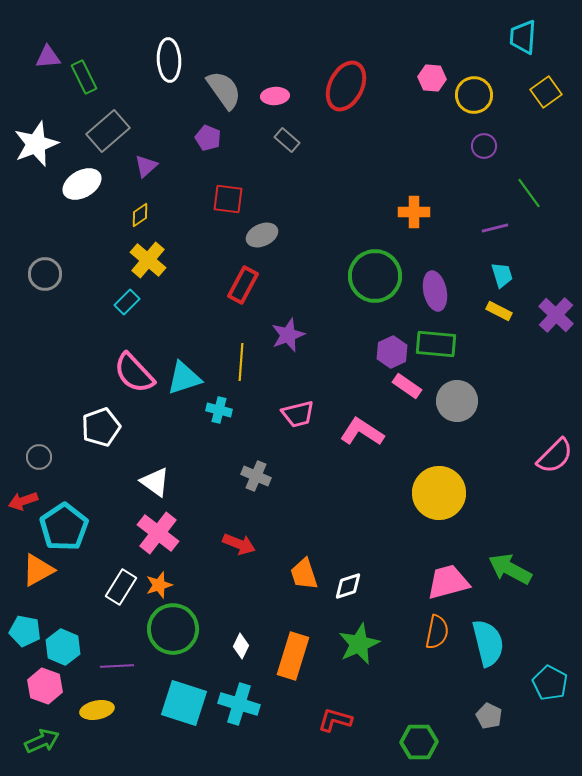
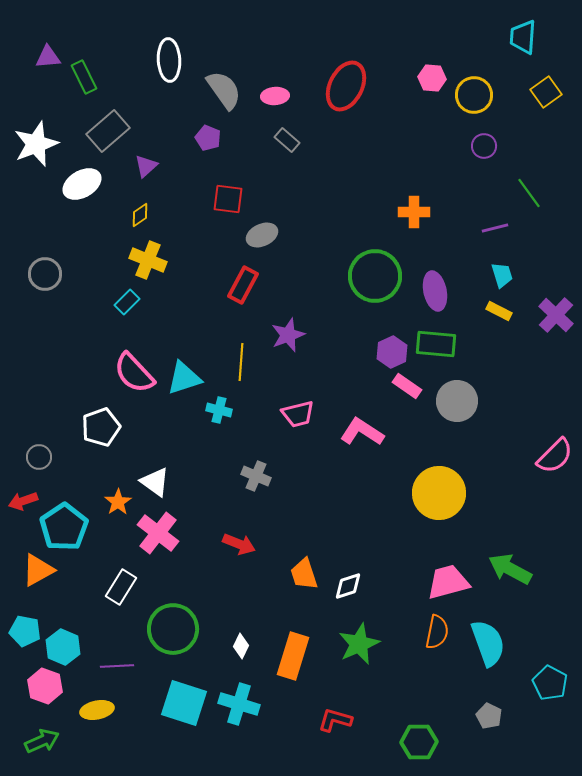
yellow cross at (148, 260): rotated 18 degrees counterclockwise
orange star at (159, 585): moved 41 px left, 83 px up; rotated 16 degrees counterclockwise
cyan semicircle at (488, 643): rotated 6 degrees counterclockwise
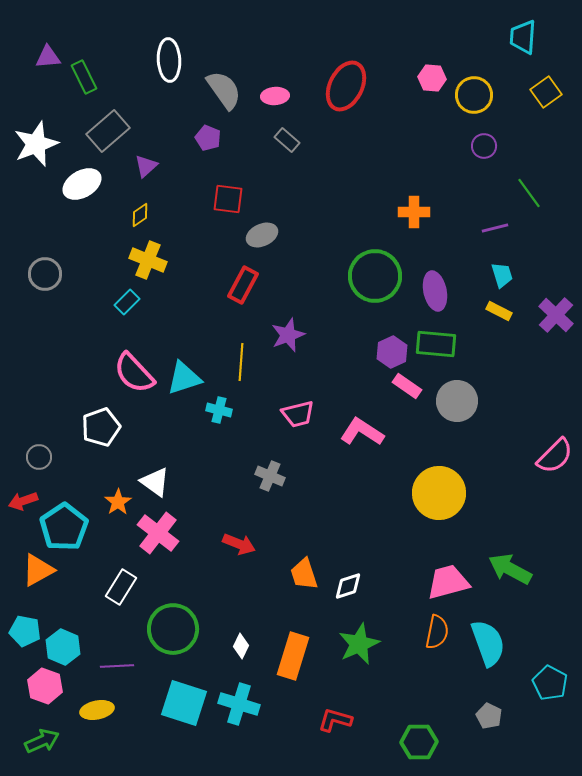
gray cross at (256, 476): moved 14 px right
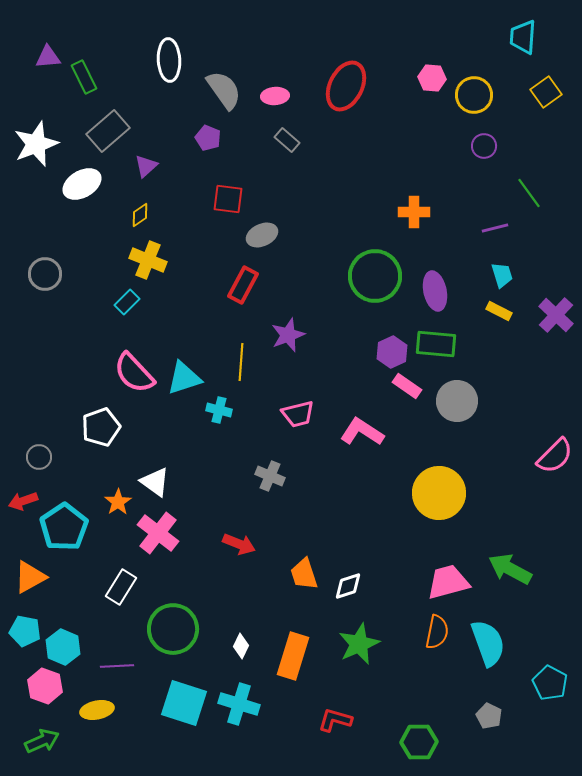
orange triangle at (38, 570): moved 8 px left, 7 px down
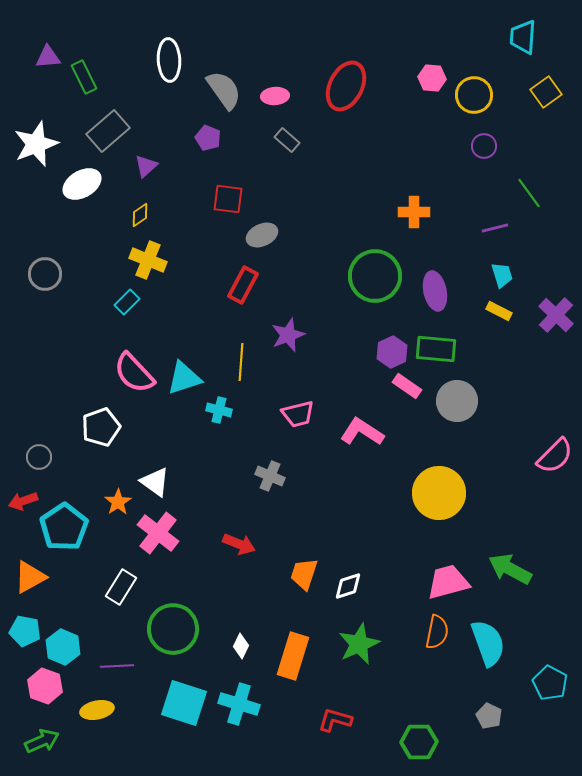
green rectangle at (436, 344): moved 5 px down
orange trapezoid at (304, 574): rotated 36 degrees clockwise
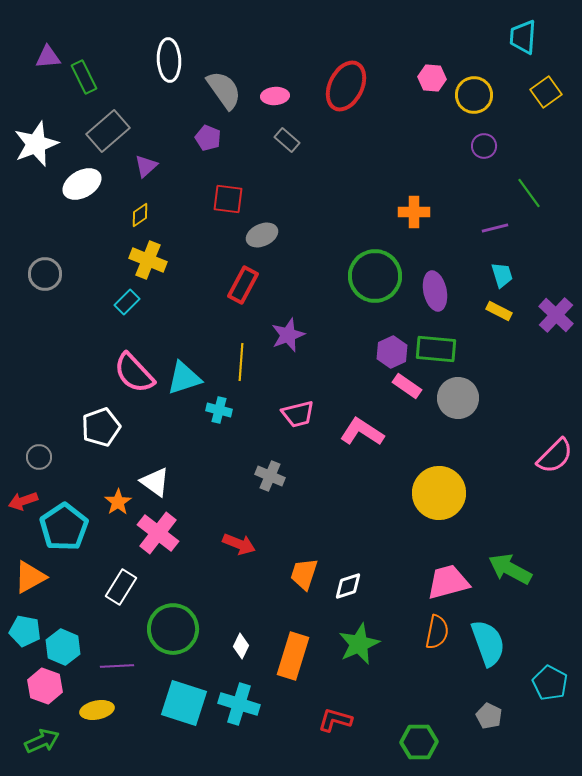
gray circle at (457, 401): moved 1 px right, 3 px up
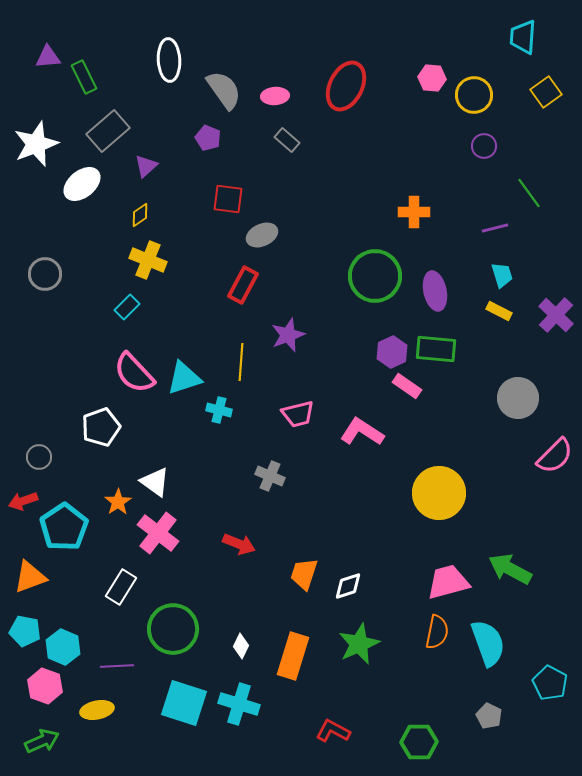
white ellipse at (82, 184): rotated 9 degrees counterclockwise
cyan rectangle at (127, 302): moved 5 px down
gray circle at (458, 398): moved 60 px right
orange triangle at (30, 577): rotated 9 degrees clockwise
red L-shape at (335, 720): moved 2 px left, 11 px down; rotated 12 degrees clockwise
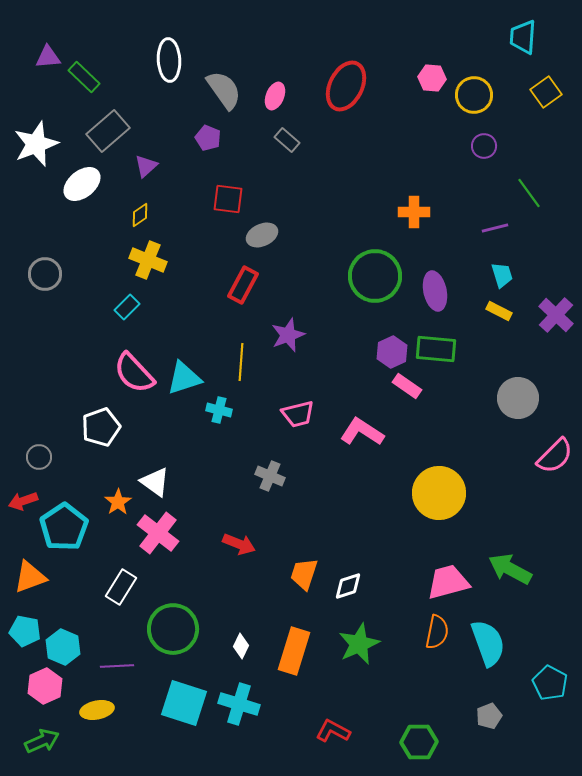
green rectangle at (84, 77): rotated 20 degrees counterclockwise
pink ellipse at (275, 96): rotated 64 degrees counterclockwise
orange rectangle at (293, 656): moved 1 px right, 5 px up
pink hexagon at (45, 686): rotated 16 degrees clockwise
gray pentagon at (489, 716): rotated 25 degrees clockwise
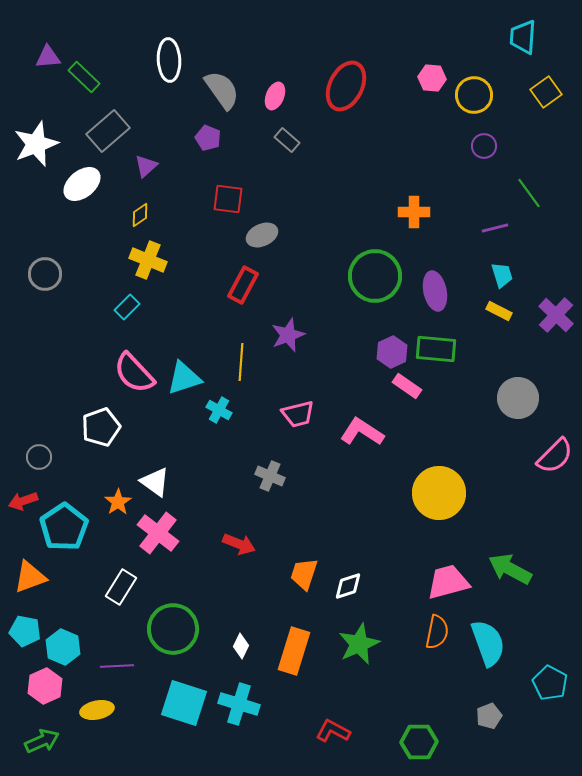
gray semicircle at (224, 90): moved 2 px left
cyan cross at (219, 410): rotated 15 degrees clockwise
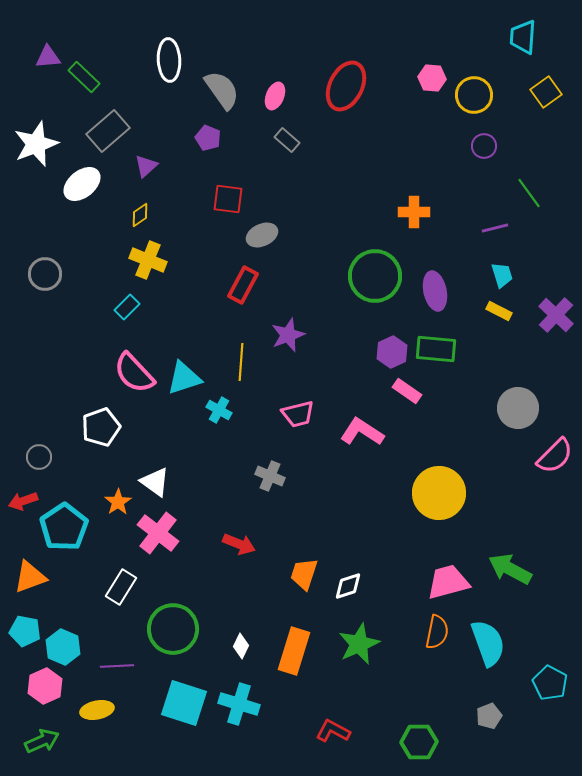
pink rectangle at (407, 386): moved 5 px down
gray circle at (518, 398): moved 10 px down
